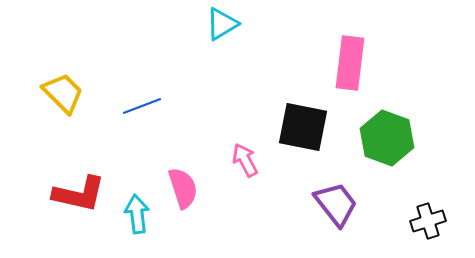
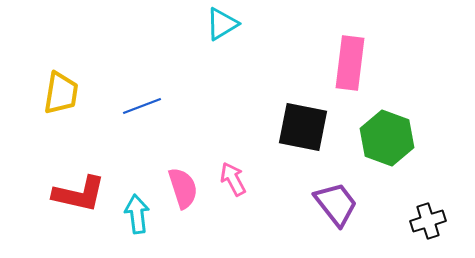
yellow trapezoid: moved 2 px left; rotated 54 degrees clockwise
pink arrow: moved 12 px left, 19 px down
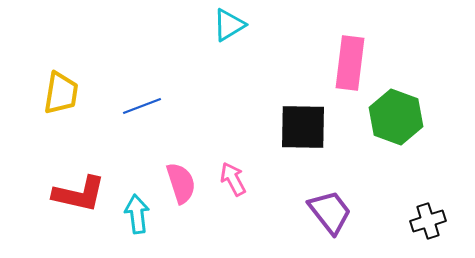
cyan triangle: moved 7 px right, 1 px down
black square: rotated 10 degrees counterclockwise
green hexagon: moved 9 px right, 21 px up
pink semicircle: moved 2 px left, 5 px up
purple trapezoid: moved 6 px left, 8 px down
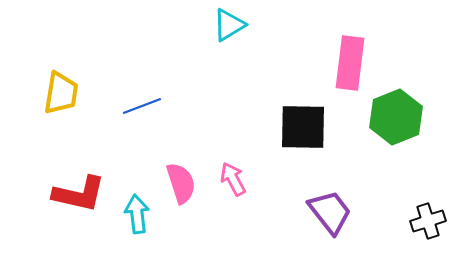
green hexagon: rotated 18 degrees clockwise
